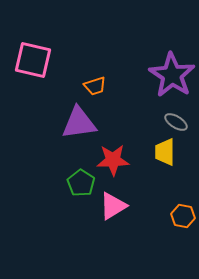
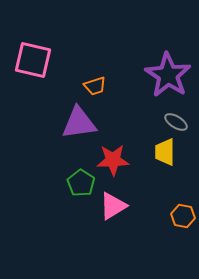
purple star: moved 4 px left
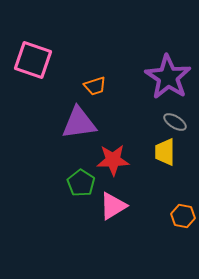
pink square: rotated 6 degrees clockwise
purple star: moved 2 px down
gray ellipse: moved 1 px left
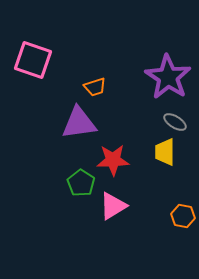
orange trapezoid: moved 1 px down
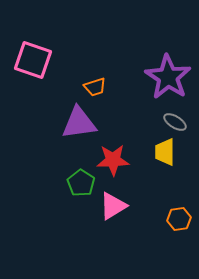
orange hexagon: moved 4 px left, 3 px down; rotated 20 degrees counterclockwise
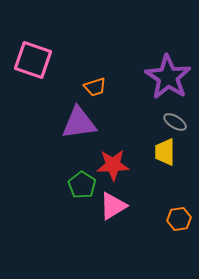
red star: moved 5 px down
green pentagon: moved 1 px right, 2 px down
